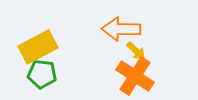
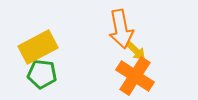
orange arrow: rotated 102 degrees counterclockwise
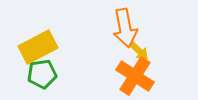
orange arrow: moved 4 px right, 1 px up
yellow arrow: moved 3 px right
green pentagon: rotated 16 degrees counterclockwise
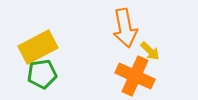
yellow arrow: moved 11 px right
orange cross: rotated 9 degrees counterclockwise
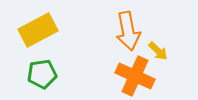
orange arrow: moved 3 px right, 3 px down
yellow rectangle: moved 17 px up
yellow arrow: moved 8 px right
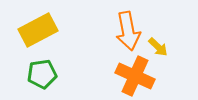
yellow arrow: moved 4 px up
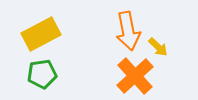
yellow rectangle: moved 3 px right, 4 px down
orange cross: rotated 24 degrees clockwise
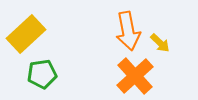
yellow rectangle: moved 15 px left; rotated 15 degrees counterclockwise
yellow arrow: moved 2 px right, 4 px up
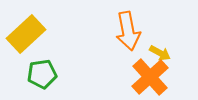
yellow arrow: moved 10 px down; rotated 15 degrees counterclockwise
orange cross: moved 15 px right, 1 px down
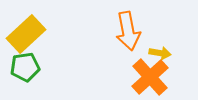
yellow arrow: rotated 20 degrees counterclockwise
green pentagon: moved 17 px left, 7 px up
